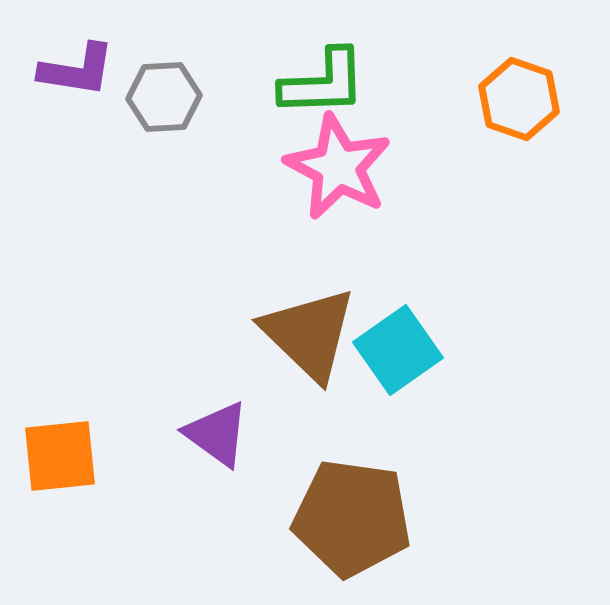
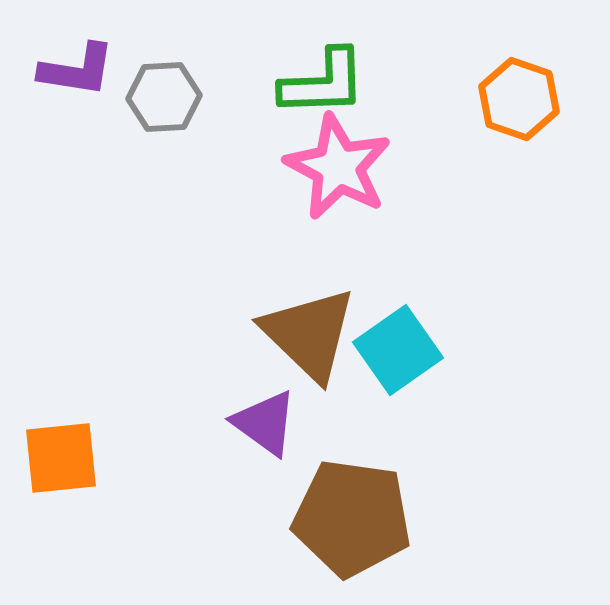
purple triangle: moved 48 px right, 11 px up
orange square: moved 1 px right, 2 px down
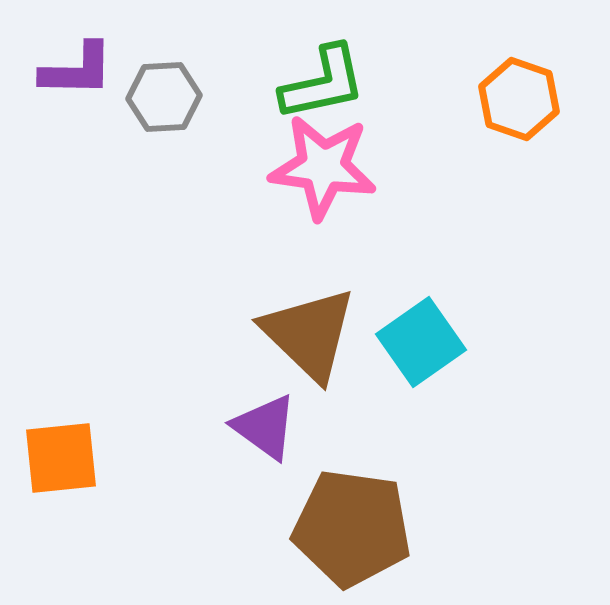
purple L-shape: rotated 8 degrees counterclockwise
green L-shape: rotated 10 degrees counterclockwise
pink star: moved 15 px left; rotated 20 degrees counterclockwise
cyan square: moved 23 px right, 8 px up
purple triangle: moved 4 px down
brown pentagon: moved 10 px down
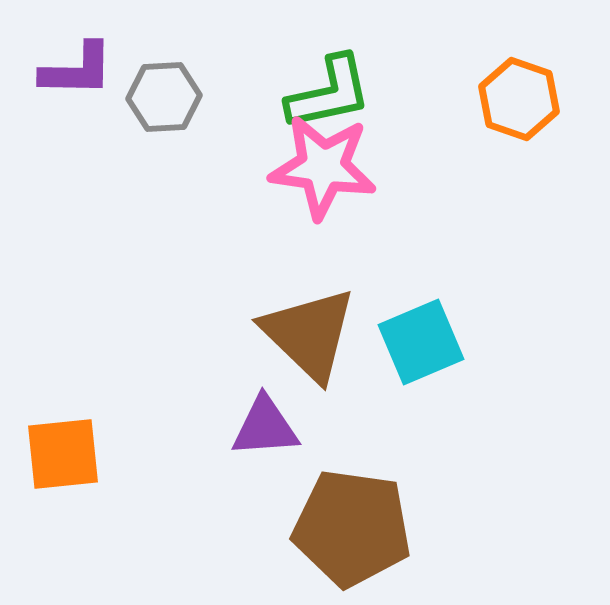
green L-shape: moved 6 px right, 10 px down
cyan square: rotated 12 degrees clockwise
purple triangle: rotated 40 degrees counterclockwise
orange square: moved 2 px right, 4 px up
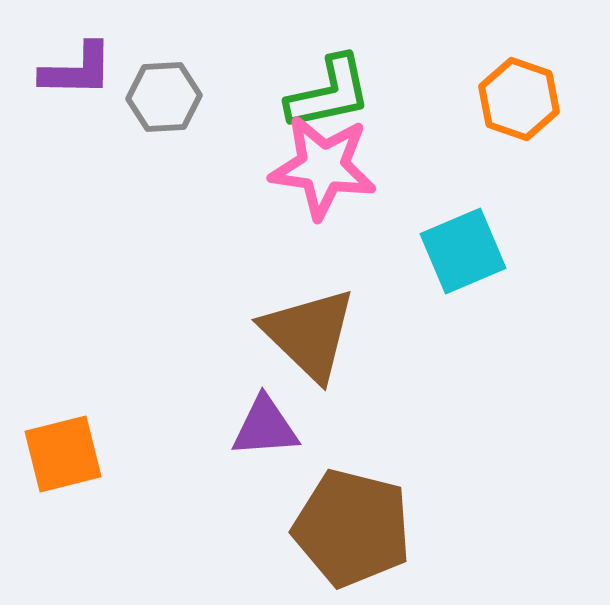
cyan square: moved 42 px right, 91 px up
orange square: rotated 8 degrees counterclockwise
brown pentagon: rotated 6 degrees clockwise
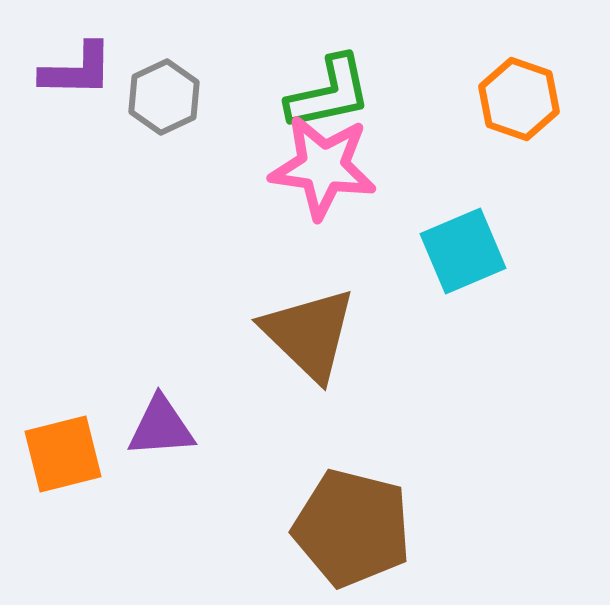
gray hexagon: rotated 22 degrees counterclockwise
purple triangle: moved 104 px left
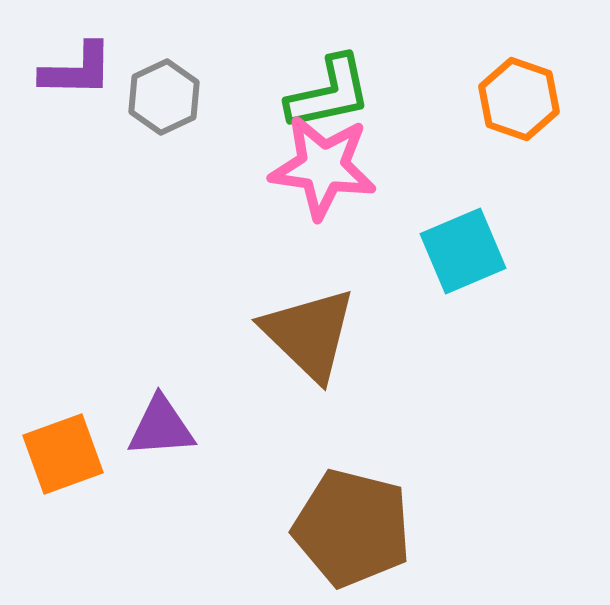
orange square: rotated 6 degrees counterclockwise
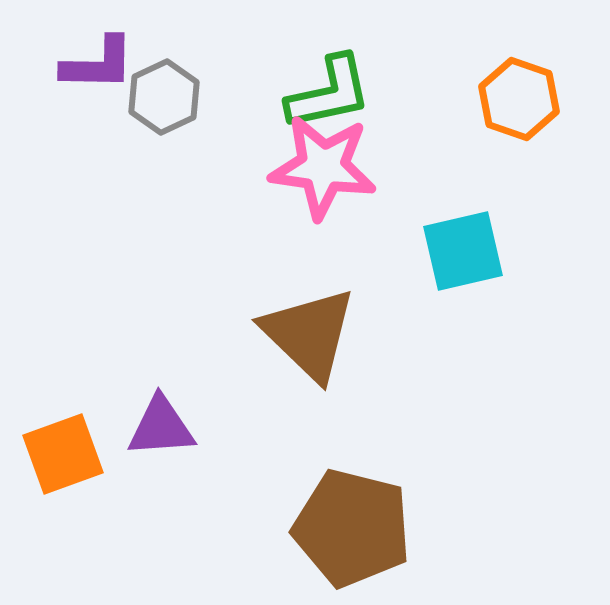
purple L-shape: moved 21 px right, 6 px up
cyan square: rotated 10 degrees clockwise
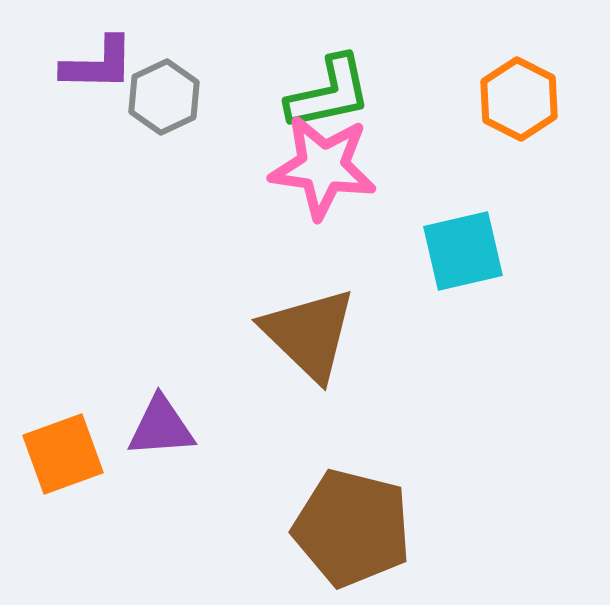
orange hexagon: rotated 8 degrees clockwise
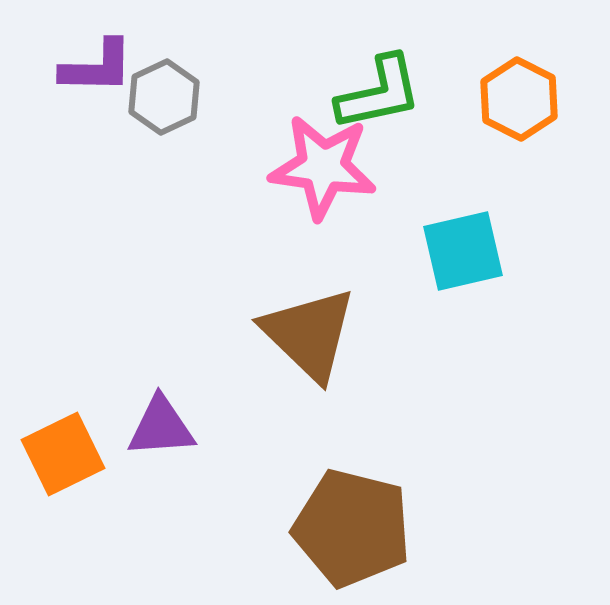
purple L-shape: moved 1 px left, 3 px down
green L-shape: moved 50 px right
orange square: rotated 6 degrees counterclockwise
